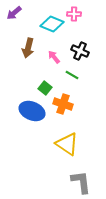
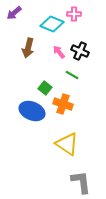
pink arrow: moved 5 px right, 5 px up
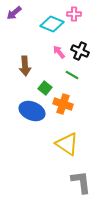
brown arrow: moved 3 px left, 18 px down; rotated 18 degrees counterclockwise
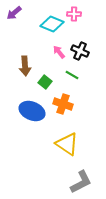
green square: moved 6 px up
gray L-shape: rotated 70 degrees clockwise
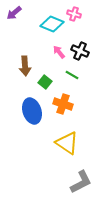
pink cross: rotated 16 degrees clockwise
blue ellipse: rotated 50 degrees clockwise
yellow triangle: moved 1 px up
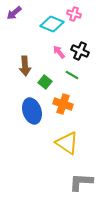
gray L-shape: rotated 150 degrees counterclockwise
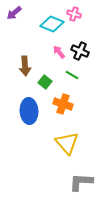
blue ellipse: moved 3 px left; rotated 15 degrees clockwise
yellow triangle: rotated 15 degrees clockwise
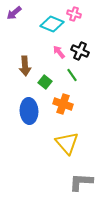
green line: rotated 24 degrees clockwise
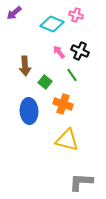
pink cross: moved 2 px right, 1 px down
yellow triangle: moved 3 px up; rotated 35 degrees counterclockwise
